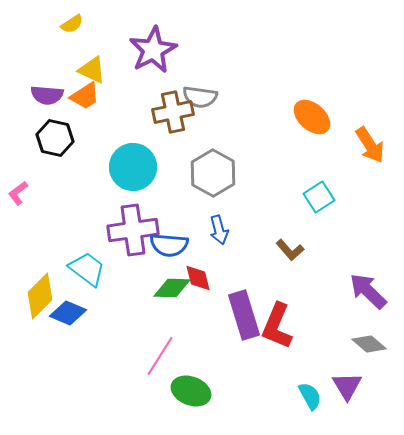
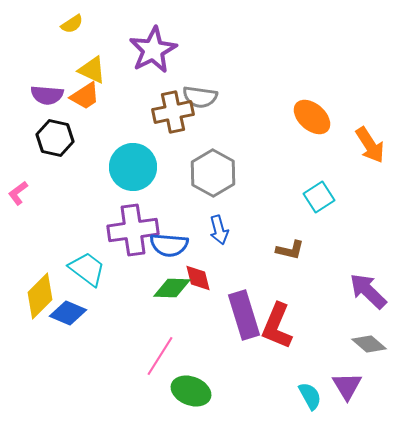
brown L-shape: rotated 36 degrees counterclockwise
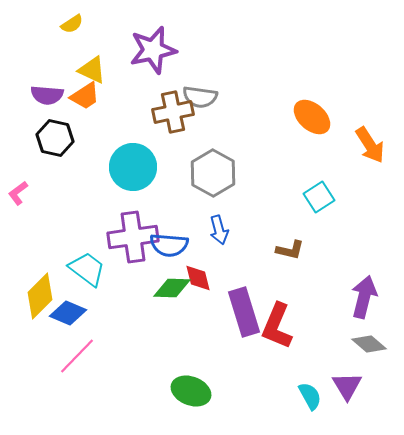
purple star: rotated 15 degrees clockwise
purple cross: moved 7 px down
purple arrow: moved 4 px left, 6 px down; rotated 60 degrees clockwise
purple rectangle: moved 3 px up
pink line: moved 83 px left; rotated 12 degrees clockwise
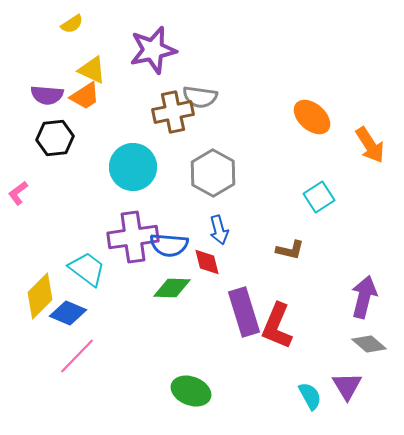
black hexagon: rotated 18 degrees counterclockwise
red diamond: moved 9 px right, 16 px up
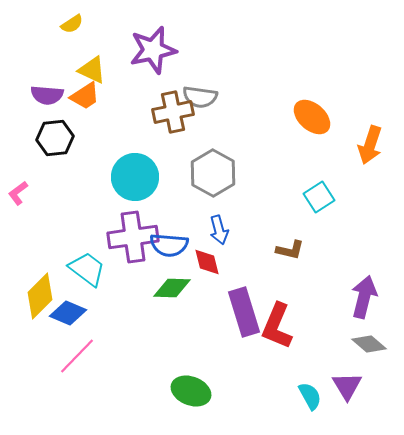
orange arrow: rotated 51 degrees clockwise
cyan circle: moved 2 px right, 10 px down
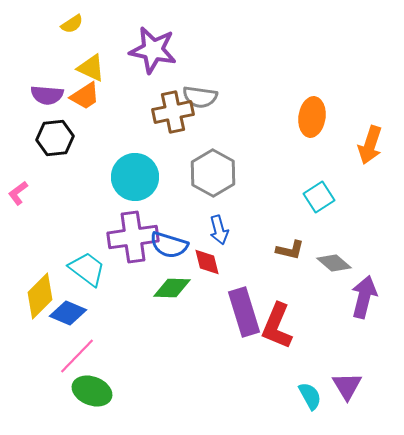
purple star: rotated 24 degrees clockwise
yellow triangle: moved 1 px left, 2 px up
orange ellipse: rotated 57 degrees clockwise
blue semicircle: rotated 12 degrees clockwise
gray diamond: moved 35 px left, 81 px up
green ellipse: moved 99 px left
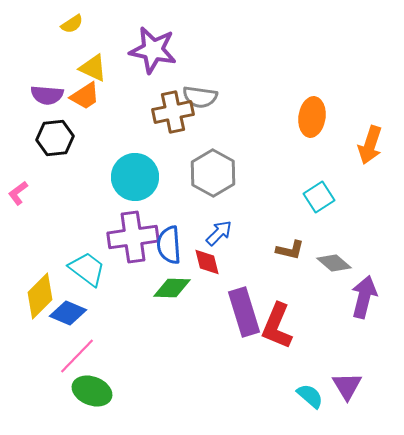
yellow triangle: moved 2 px right
blue arrow: moved 3 px down; rotated 120 degrees counterclockwise
blue semicircle: rotated 69 degrees clockwise
cyan semicircle: rotated 20 degrees counterclockwise
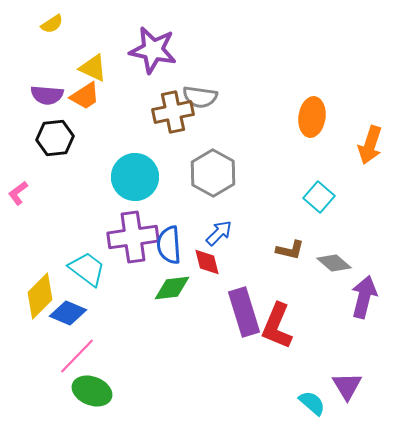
yellow semicircle: moved 20 px left
cyan square: rotated 16 degrees counterclockwise
green diamond: rotated 9 degrees counterclockwise
cyan semicircle: moved 2 px right, 7 px down
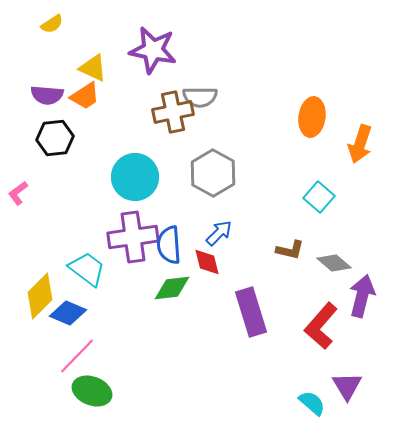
gray semicircle: rotated 8 degrees counterclockwise
orange arrow: moved 10 px left, 1 px up
purple arrow: moved 2 px left, 1 px up
purple rectangle: moved 7 px right
red L-shape: moved 44 px right; rotated 18 degrees clockwise
